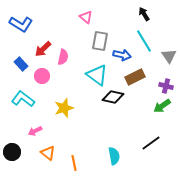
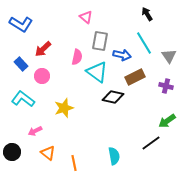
black arrow: moved 3 px right
cyan line: moved 2 px down
pink semicircle: moved 14 px right
cyan triangle: moved 3 px up
green arrow: moved 5 px right, 15 px down
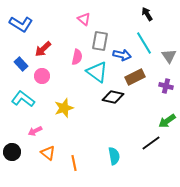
pink triangle: moved 2 px left, 2 px down
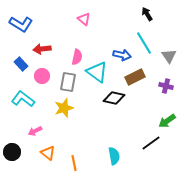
gray rectangle: moved 32 px left, 41 px down
red arrow: moved 1 px left; rotated 36 degrees clockwise
black diamond: moved 1 px right, 1 px down
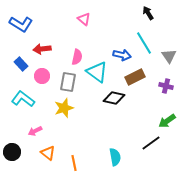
black arrow: moved 1 px right, 1 px up
cyan semicircle: moved 1 px right, 1 px down
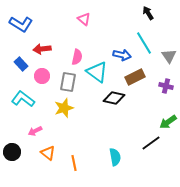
green arrow: moved 1 px right, 1 px down
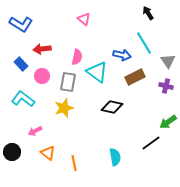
gray triangle: moved 1 px left, 5 px down
black diamond: moved 2 px left, 9 px down
